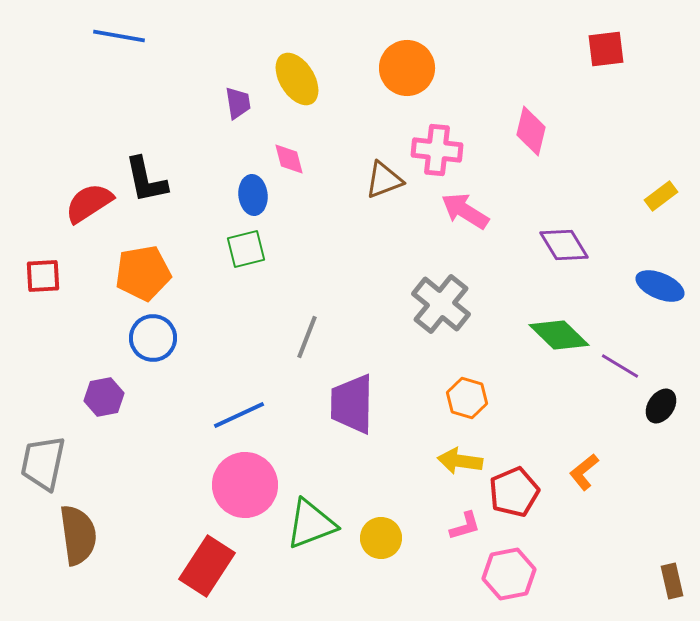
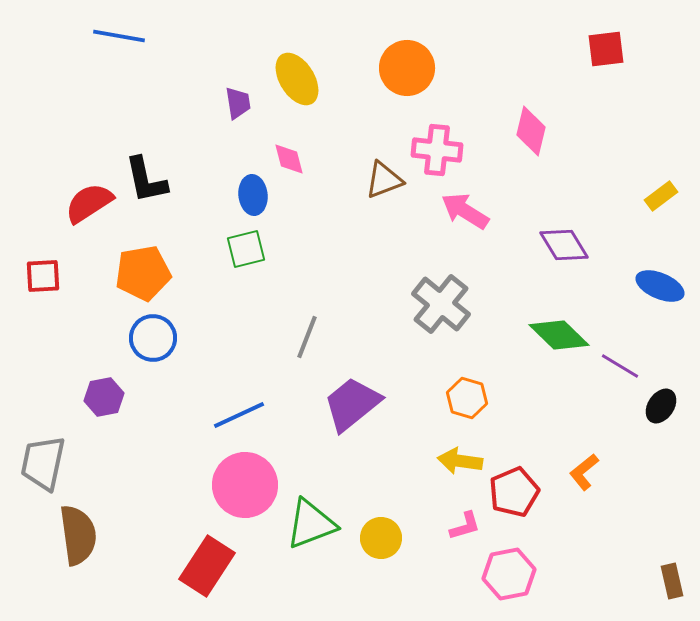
purple trapezoid at (352, 404): rotated 50 degrees clockwise
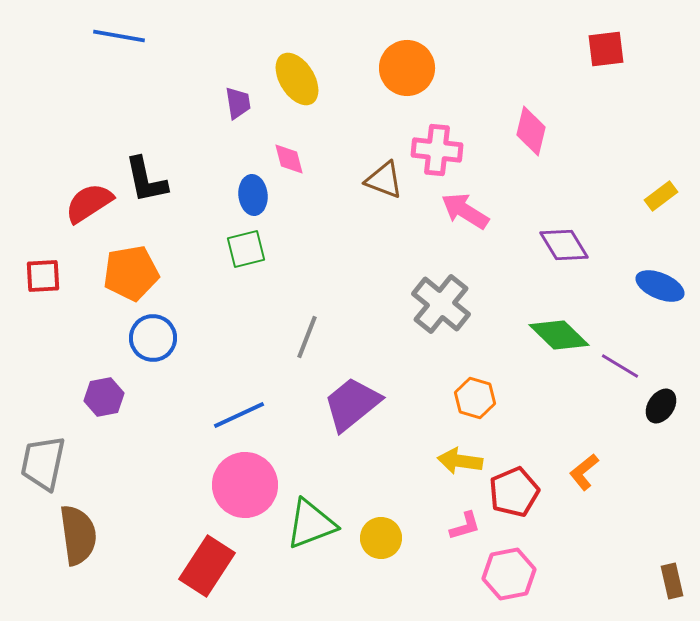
brown triangle at (384, 180): rotated 42 degrees clockwise
orange pentagon at (143, 273): moved 12 px left
orange hexagon at (467, 398): moved 8 px right
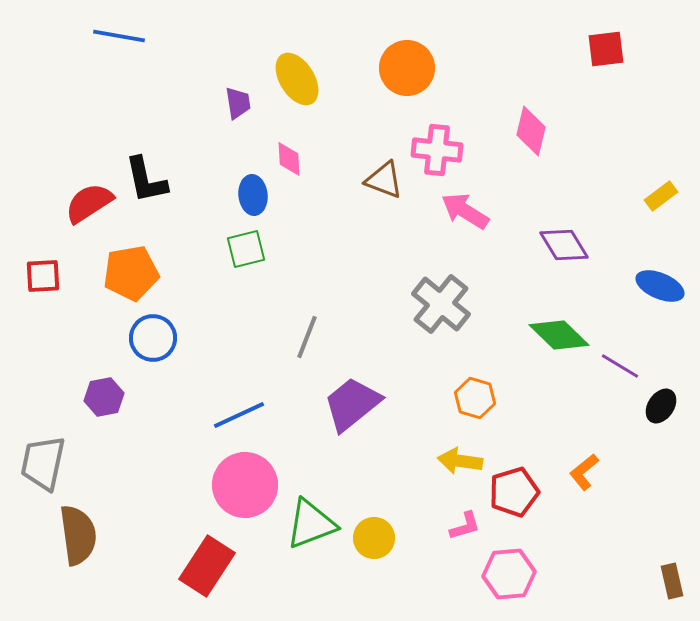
pink diamond at (289, 159): rotated 12 degrees clockwise
red pentagon at (514, 492): rotated 6 degrees clockwise
yellow circle at (381, 538): moved 7 px left
pink hexagon at (509, 574): rotated 6 degrees clockwise
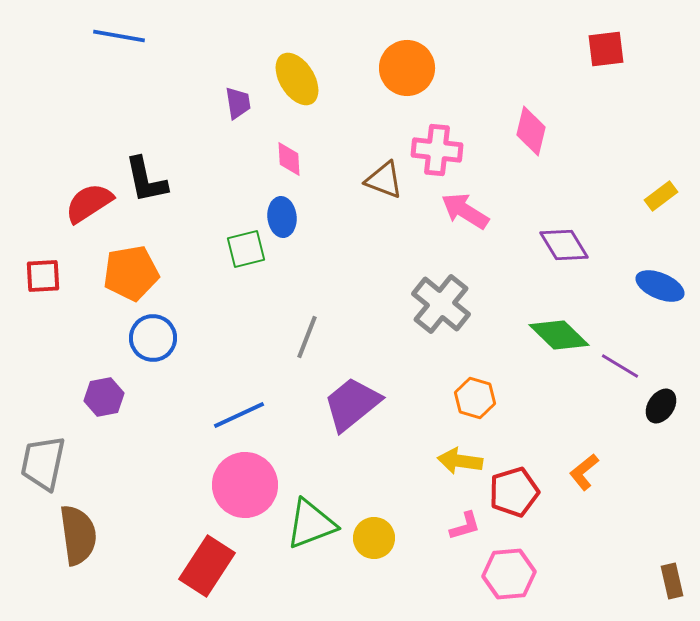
blue ellipse at (253, 195): moved 29 px right, 22 px down
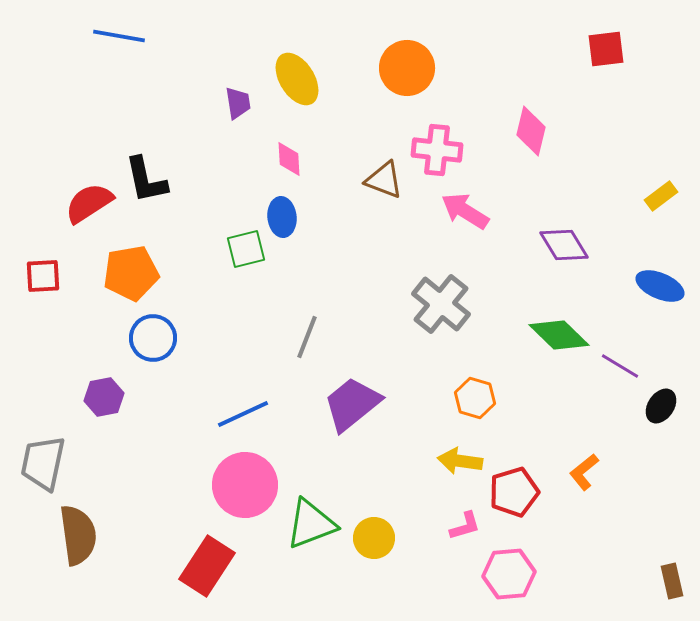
blue line at (239, 415): moved 4 px right, 1 px up
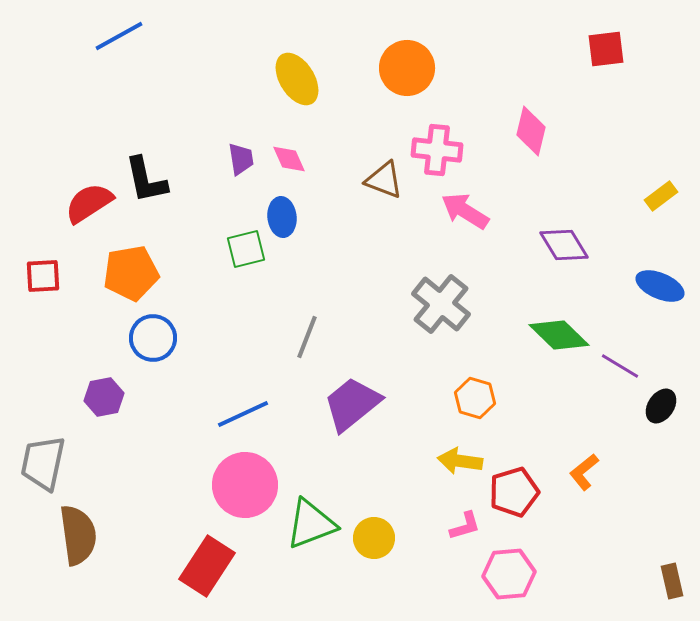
blue line at (119, 36): rotated 39 degrees counterclockwise
purple trapezoid at (238, 103): moved 3 px right, 56 px down
pink diamond at (289, 159): rotated 21 degrees counterclockwise
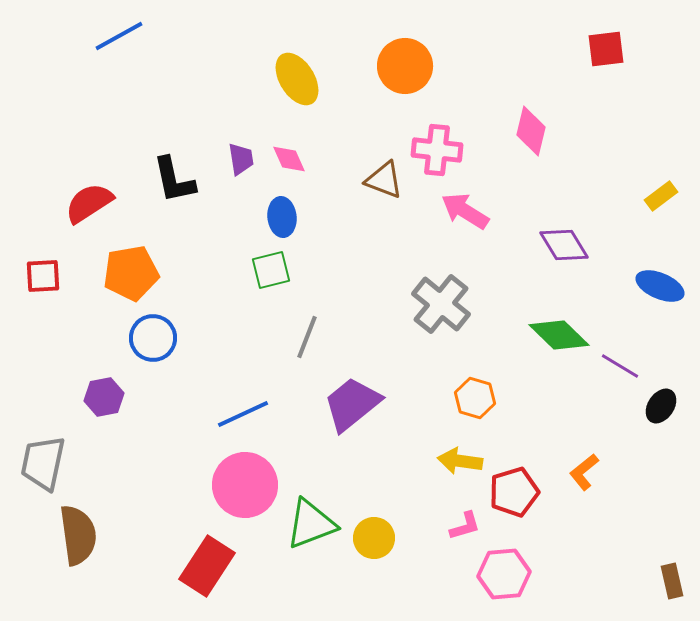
orange circle at (407, 68): moved 2 px left, 2 px up
black L-shape at (146, 180): moved 28 px right
green square at (246, 249): moved 25 px right, 21 px down
pink hexagon at (509, 574): moved 5 px left
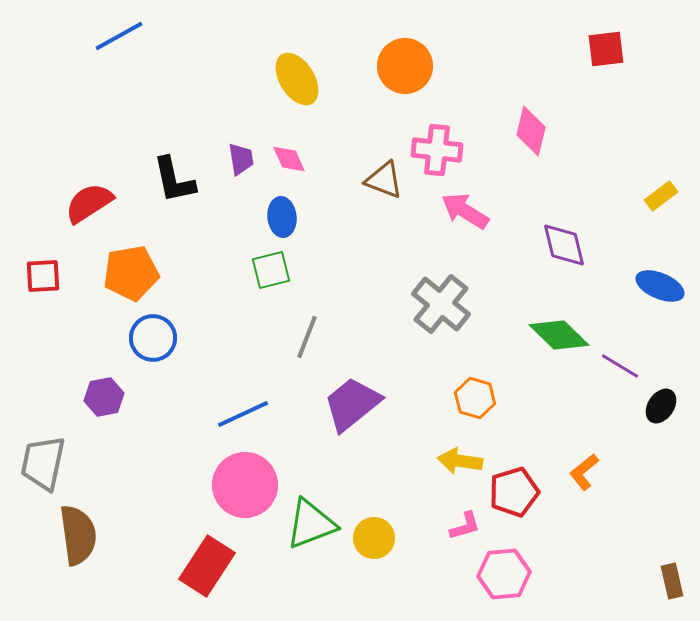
purple diamond at (564, 245): rotated 18 degrees clockwise
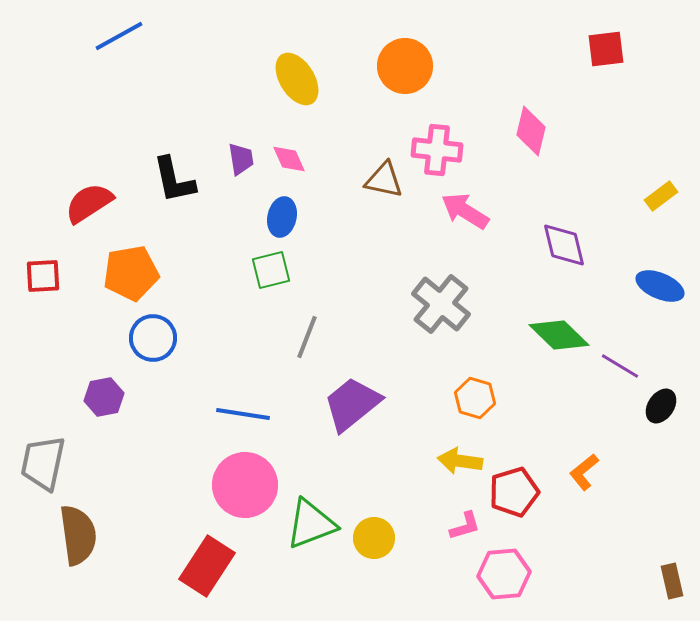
brown triangle at (384, 180): rotated 9 degrees counterclockwise
blue ellipse at (282, 217): rotated 18 degrees clockwise
blue line at (243, 414): rotated 34 degrees clockwise
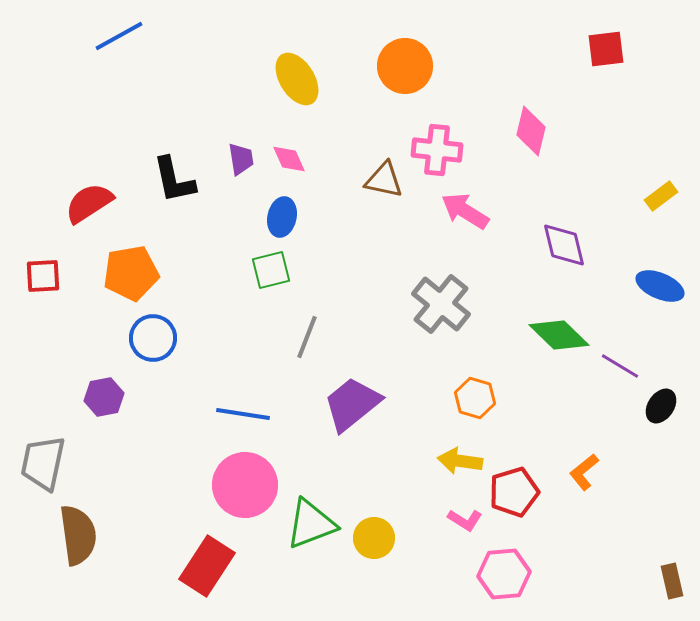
pink L-shape at (465, 526): moved 6 px up; rotated 48 degrees clockwise
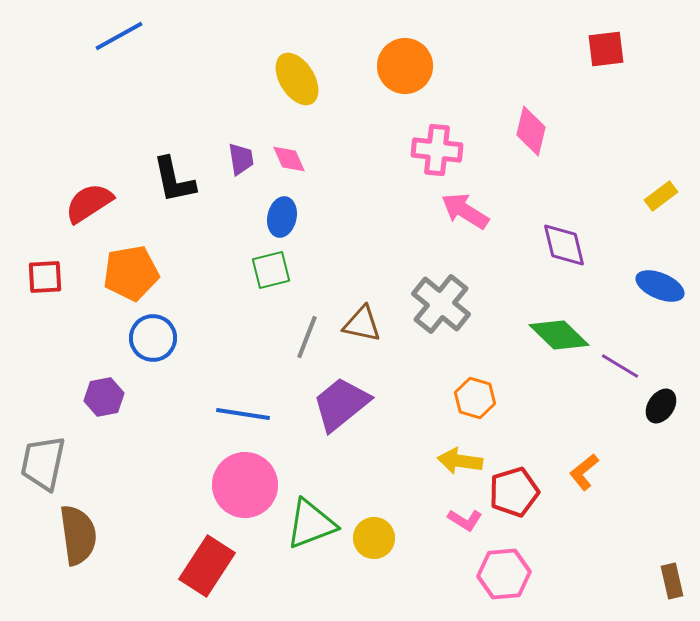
brown triangle at (384, 180): moved 22 px left, 144 px down
red square at (43, 276): moved 2 px right, 1 px down
purple trapezoid at (352, 404): moved 11 px left
